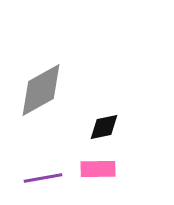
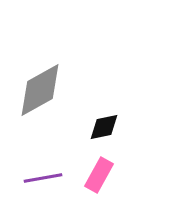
gray diamond: moved 1 px left
pink rectangle: moved 1 px right, 6 px down; rotated 60 degrees counterclockwise
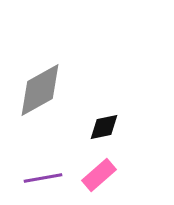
pink rectangle: rotated 20 degrees clockwise
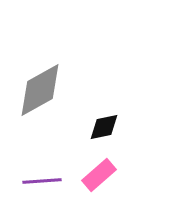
purple line: moved 1 px left, 3 px down; rotated 6 degrees clockwise
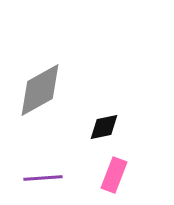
pink rectangle: moved 15 px right; rotated 28 degrees counterclockwise
purple line: moved 1 px right, 3 px up
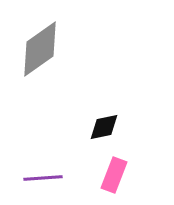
gray diamond: moved 41 px up; rotated 6 degrees counterclockwise
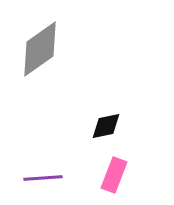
black diamond: moved 2 px right, 1 px up
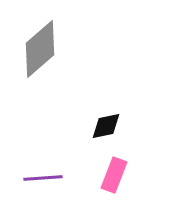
gray diamond: rotated 6 degrees counterclockwise
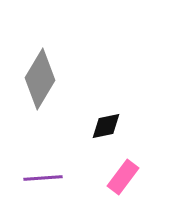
gray diamond: moved 30 px down; rotated 18 degrees counterclockwise
pink rectangle: moved 9 px right, 2 px down; rotated 16 degrees clockwise
